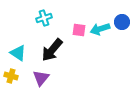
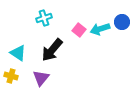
pink square: rotated 32 degrees clockwise
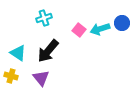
blue circle: moved 1 px down
black arrow: moved 4 px left, 1 px down
purple triangle: rotated 18 degrees counterclockwise
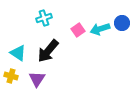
pink square: moved 1 px left; rotated 16 degrees clockwise
purple triangle: moved 4 px left, 1 px down; rotated 12 degrees clockwise
